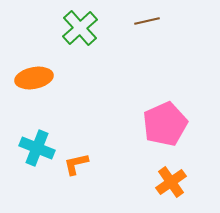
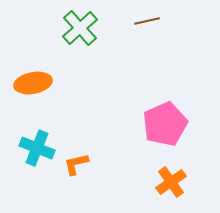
orange ellipse: moved 1 px left, 5 px down
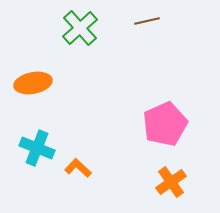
orange L-shape: moved 2 px right, 4 px down; rotated 56 degrees clockwise
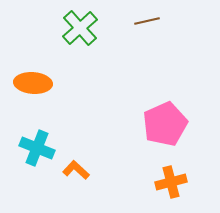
orange ellipse: rotated 15 degrees clockwise
orange L-shape: moved 2 px left, 2 px down
orange cross: rotated 20 degrees clockwise
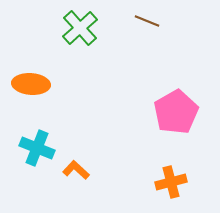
brown line: rotated 35 degrees clockwise
orange ellipse: moved 2 px left, 1 px down
pink pentagon: moved 11 px right, 12 px up; rotated 6 degrees counterclockwise
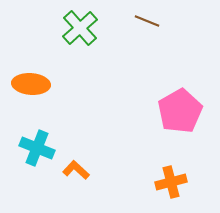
pink pentagon: moved 4 px right, 1 px up
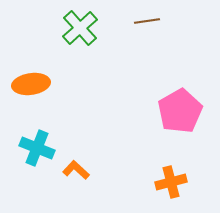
brown line: rotated 30 degrees counterclockwise
orange ellipse: rotated 12 degrees counterclockwise
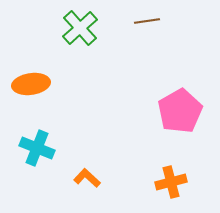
orange L-shape: moved 11 px right, 8 px down
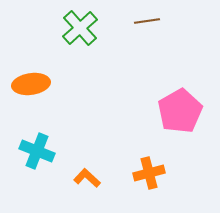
cyan cross: moved 3 px down
orange cross: moved 22 px left, 9 px up
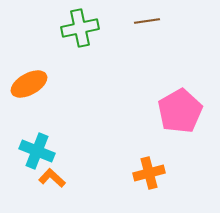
green cross: rotated 30 degrees clockwise
orange ellipse: moved 2 px left; rotated 21 degrees counterclockwise
orange L-shape: moved 35 px left
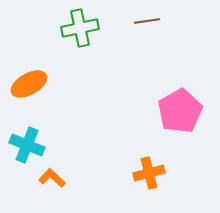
cyan cross: moved 10 px left, 6 px up
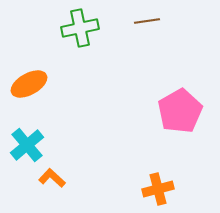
cyan cross: rotated 28 degrees clockwise
orange cross: moved 9 px right, 16 px down
